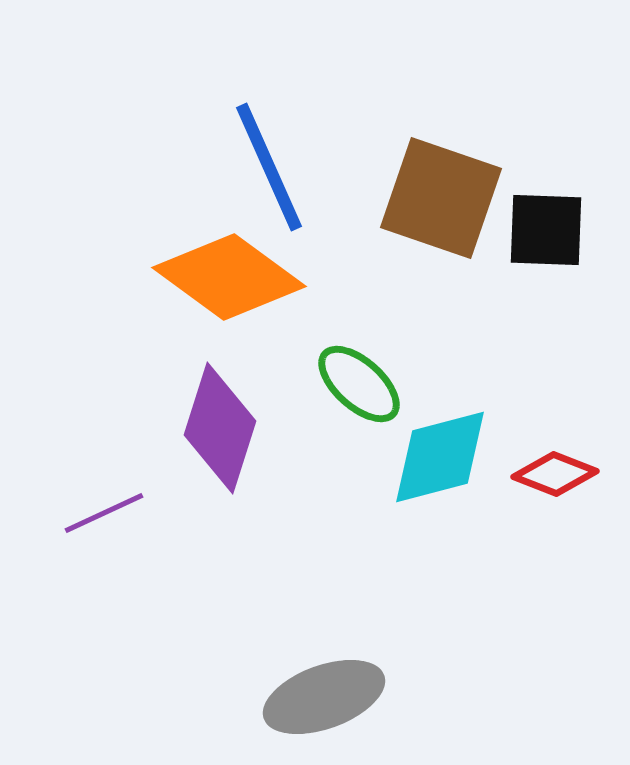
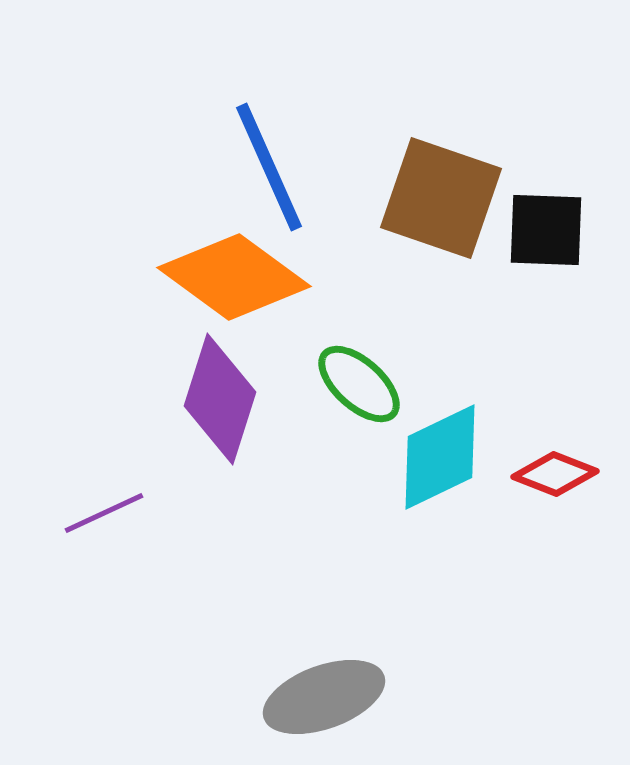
orange diamond: moved 5 px right
purple diamond: moved 29 px up
cyan diamond: rotated 11 degrees counterclockwise
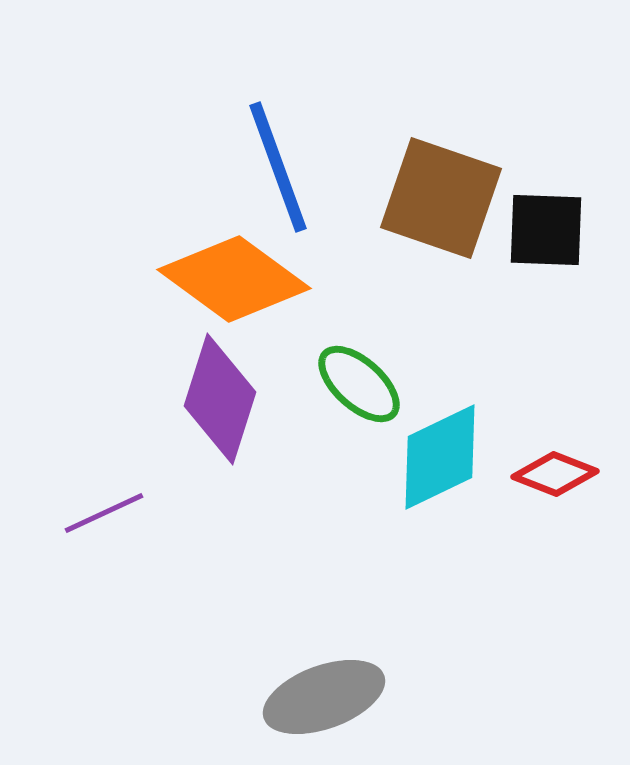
blue line: moved 9 px right; rotated 4 degrees clockwise
orange diamond: moved 2 px down
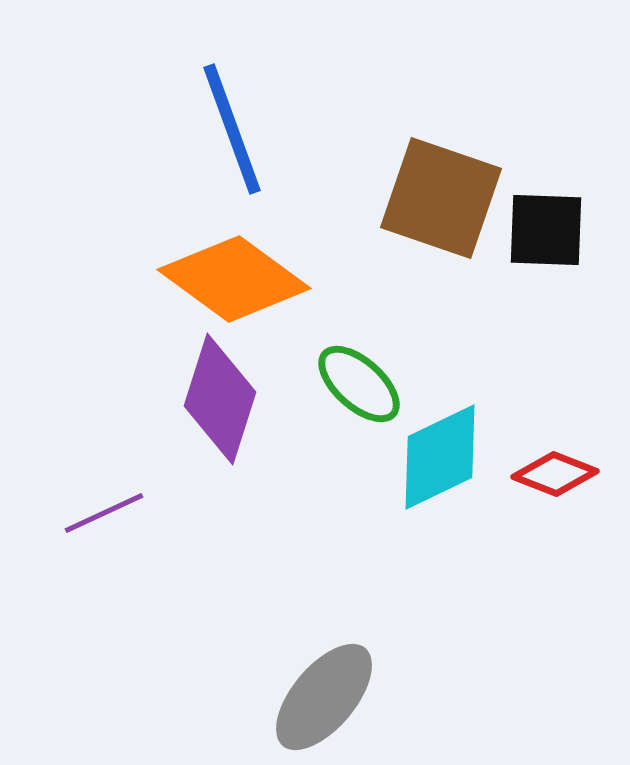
blue line: moved 46 px left, 38 px up
gray ellipse: rotated 30 degrees counterclockwise
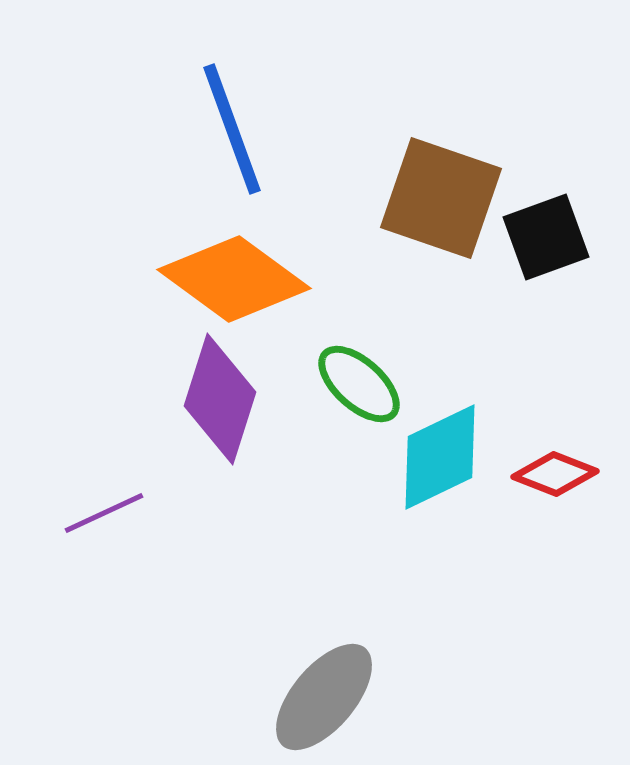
black square: moved 7 px down; rotated 22 degrees counterclockwise
